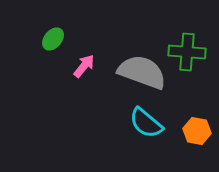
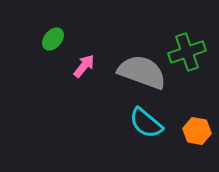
green cross: rotated 24 degrees counterclockwise
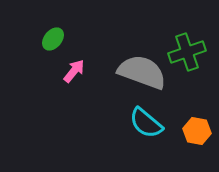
pink arrow: moved 10 px left, 5 px down
